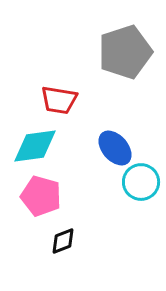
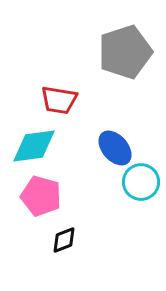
cyan diamond: moved 1 px left
black diamond: moved 1 px right, 1 px up
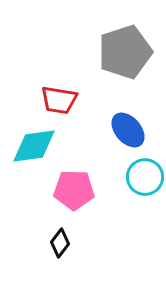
blue ellipse: moved 13 px right, 18 px up
cyan circle: moved 4 px right, 5 px up
pink pentagon: moved 33 px right, 6 px up; rotated 15 degrees counterclockwise
black diamond: moved 4 px left, 3 px down; rotated 32 degrees counterclockwise
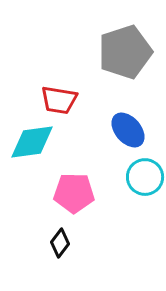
cyan diamond: moved 2 px left, 4 px up
pink pentagon: moved 3 px down
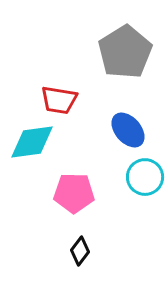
gray pentagon: rotated 14 degrees counterclockwise
black diamond: moved 20 px right, 8 px down
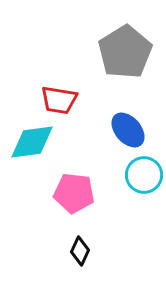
cyan circle: moved 1 px left, 2 px up
pink pentagon: rotated 6 degrees clockwise
black diamond: rotated 12 degrees counterclockwise
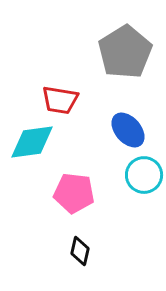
red trapezoid: moved 1 px right
black diamond: rotated 12 degrees counterclockwise
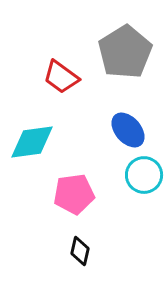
red trapezoid: moved 1 px right, 23 px up; rotated 27 degrees clockwise
pink pentagon: moved 1 px down; rotated 15 degrees counterclockwise
